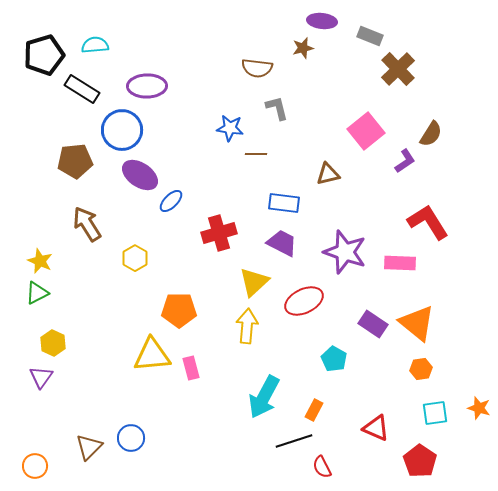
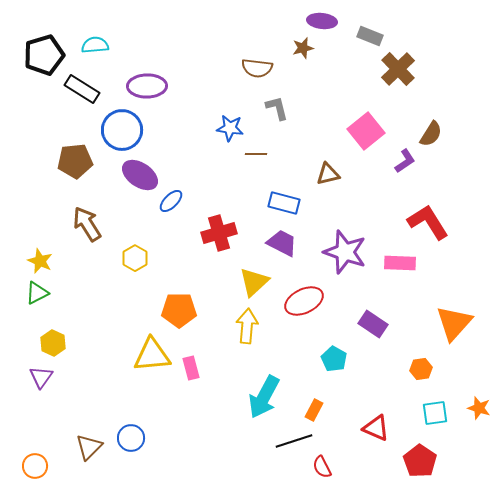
blue rectangle at (284, 203): rotated 8 degrees clockwise
orange triangle at (417, 323): moved 37 px right; rotated 33 degrees clockwise
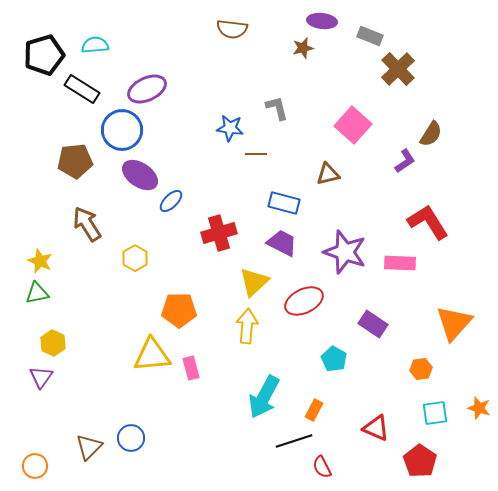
brown semicircle at (257, 68): moved 25 px left, 39 px up
purple ellipse at (147, 86): moved 3 px down; rotated 24 degrees counterclockwise
pink square at (366, 131): moved 13 px left, 6 px up; rotated 9 degrees counterclockwise
green triangle at (37, 293): rotated 15 degrees clockwise
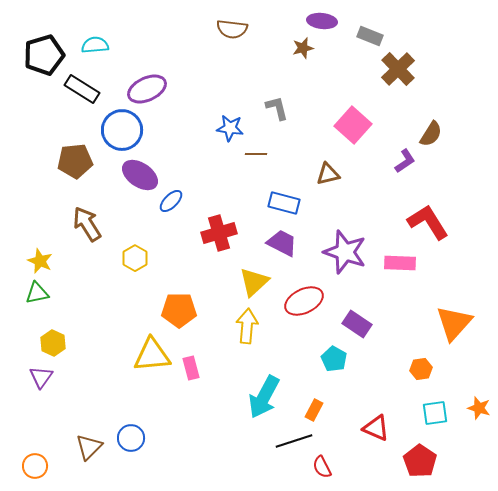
purple rectangle at (373, 324): moved 16 px left
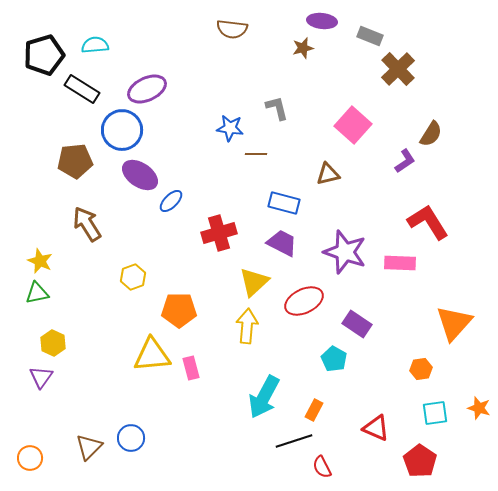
yellow hexagon at (135, 258): moved 2 px left, 19 px down; rotated 10 degrees clockwise
orange circle at (35, 466): moved 5 px left, 8 px up
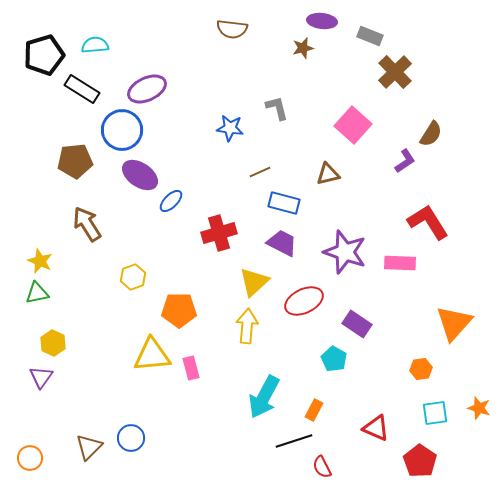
brown cross at (398, 69): moved 3 px left, 3 px down
brown line at (256, 154): moved 4 px right, 18 px down; rotated 25 degrees counterclockwise
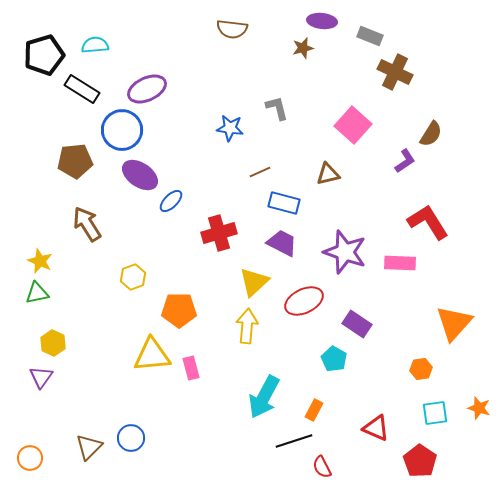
brown cross at (395, 72): rotated 20 degrees counterclockwise
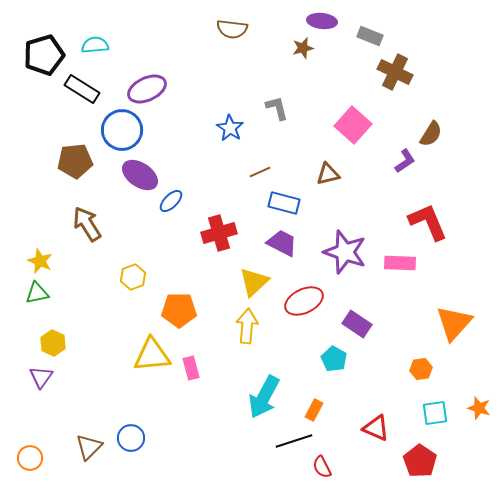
blue star at (230, 128): rotated 24 degrees clockwise
red L-shape at (428, 222): rotated 9 degrees clockwise
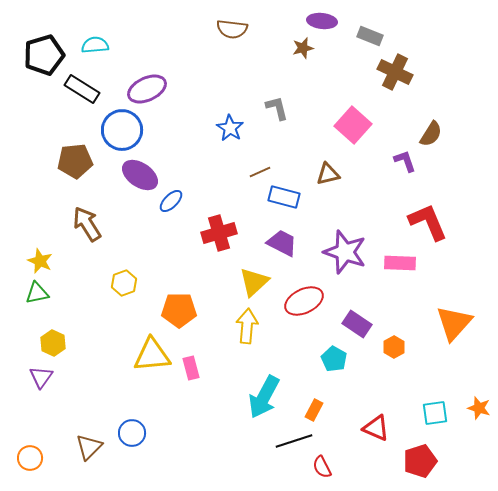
purple L-shape at (405, 161): rotated 75 degrees counterclockwise
blue rectangle at (284, 203): moved 6 px up
yellow hexagon at (133, 277): moved 9 px left, 6 px down
orange hexagon at (421, 369): moved 27 px left, 22 px up; rotated 20 degrees counterclockwise
blue circle at (131, 438): moved 1 px right, 5 px up
red pentagon at (420, 461): rotated 20 degrees clockwise
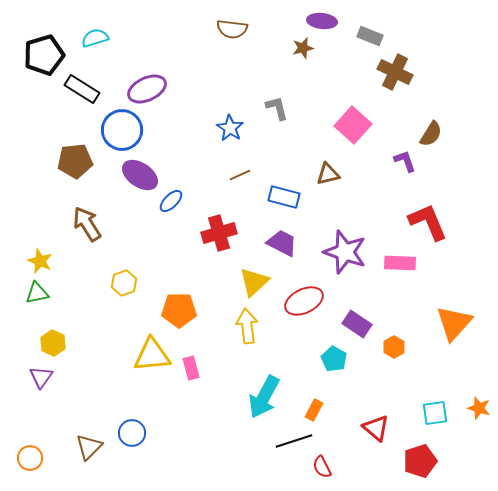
cyan semicircle at (95, 45): moved 7 px up; rotated 12 degrees counterclockwise
brown line at (260, 172): moved 20 px left, 3 px down
yellow arrow at (247, 326): rotated 12 degrees counterclockwise
red triangle at (376, 428): rotated 16 degrees clockwise
